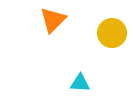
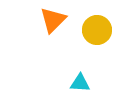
yellow circle: moved 15 px left, 3 px up
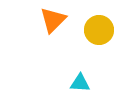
yellow circle: moved 2 px right
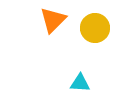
yellow circle: moved 4 px left, 2 px up
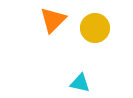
cyan triangle: rotated 10 degrees clockwise
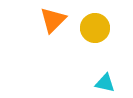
cyan triangle: moved 25 px right
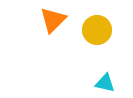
yellow circle: moved 2 px right, 2 px down
